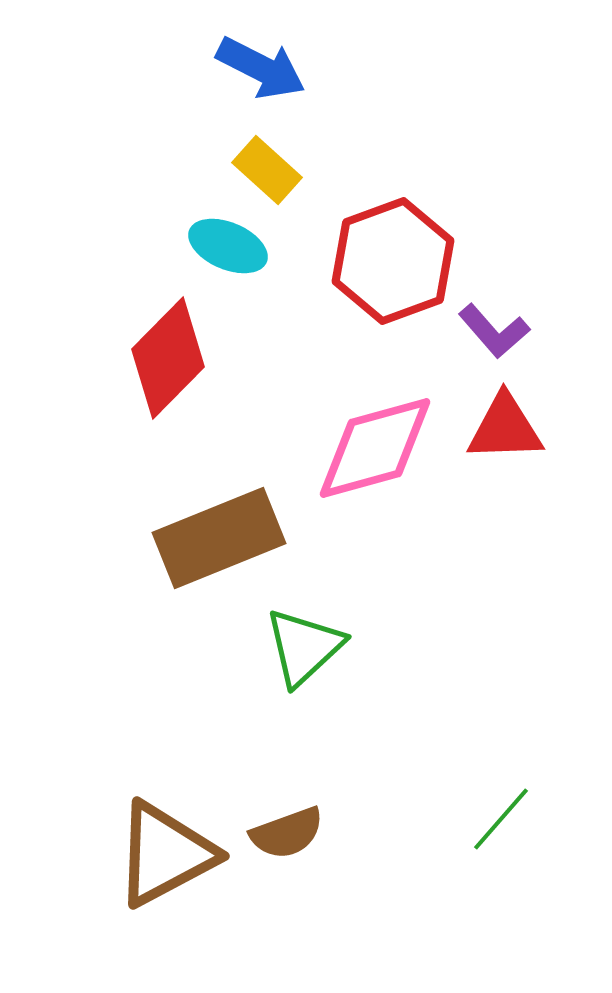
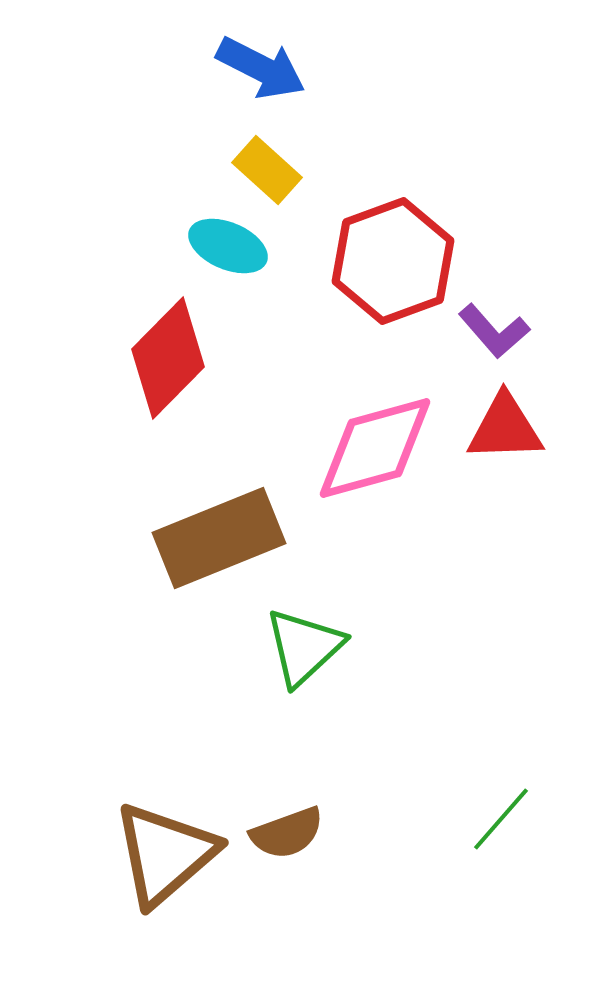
brown triangle: rotated 13 degrees counterclockwise
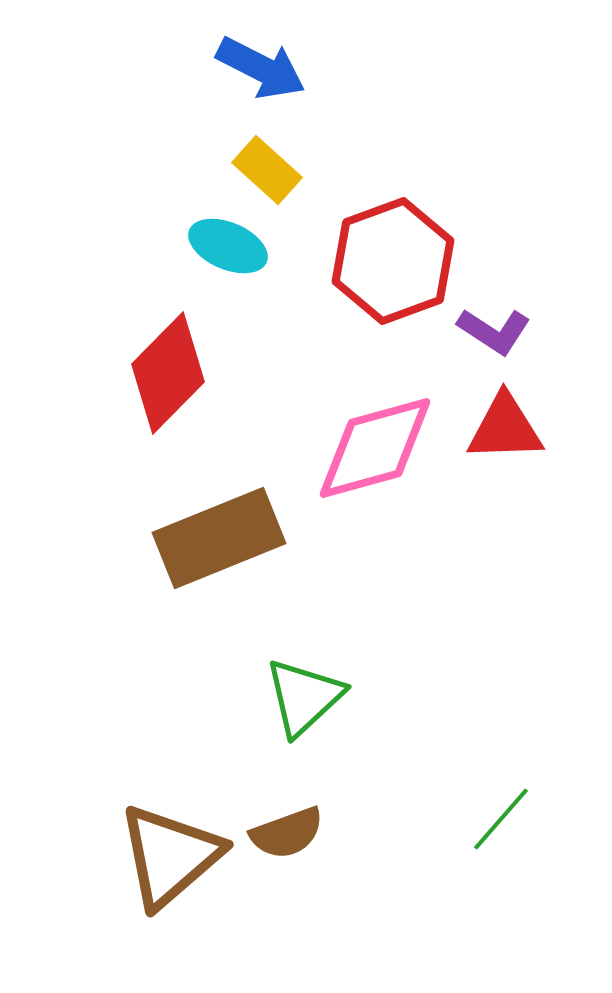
purple L-shape: rotated 16 degrees counterclockwise
red diamond: moved 15 px down
green triangle: moved 50 px down
brown triangle: moved 5 px right, 2 px down
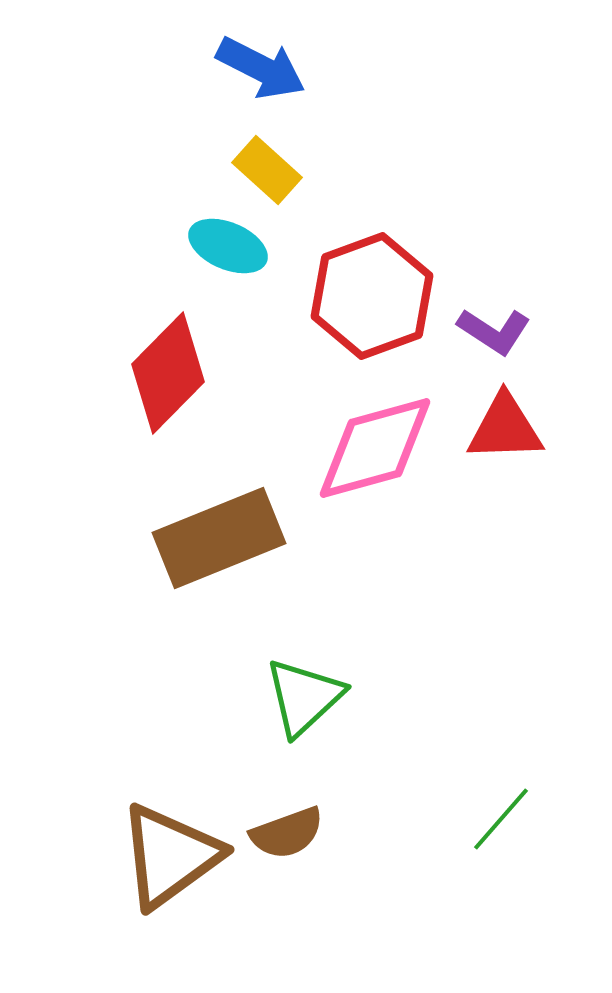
red hexagon: moved 21 px left, 35 px down
brown triangle: rotated 5 degrees clockwise
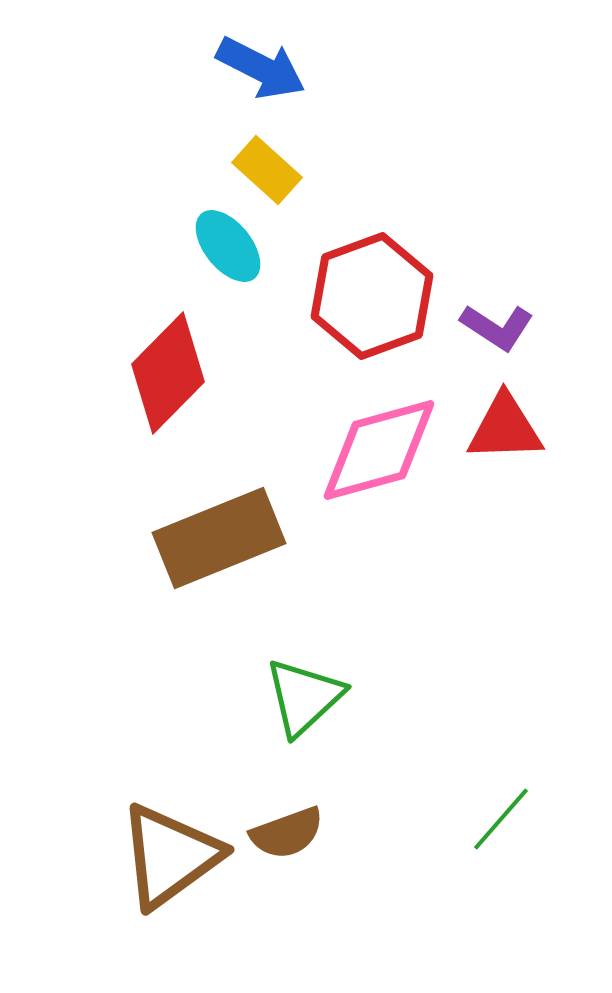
cyan ellipse: rotated 28 degrees clockwise
purple L-shape: moved 3 px right, 4 px up
pink diamond: moved 4 px right, 2 px down
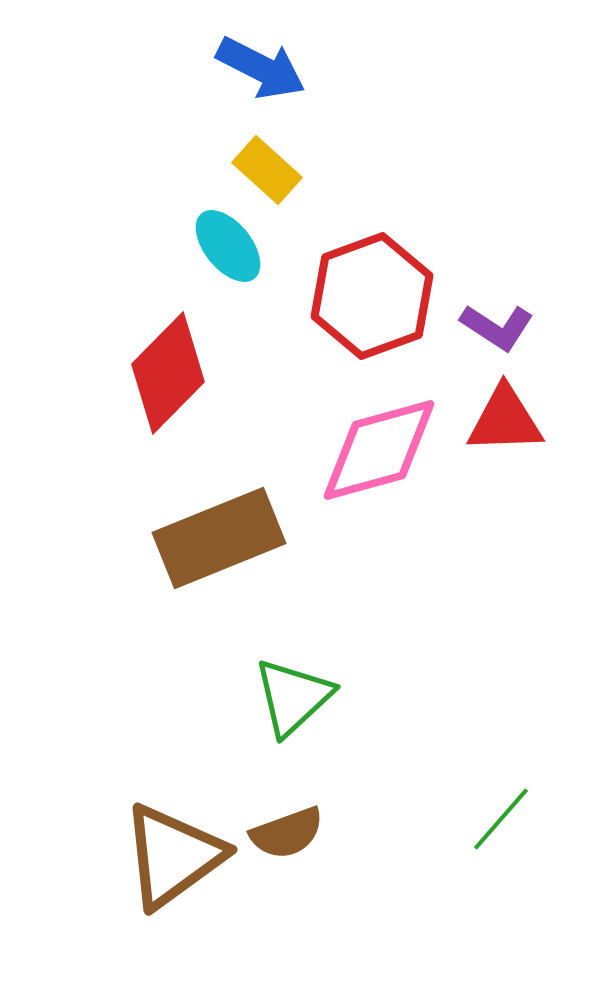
red triangle: moved 8 px up
green triangle: moved 11 px left
brown triangle: moved 3 px right
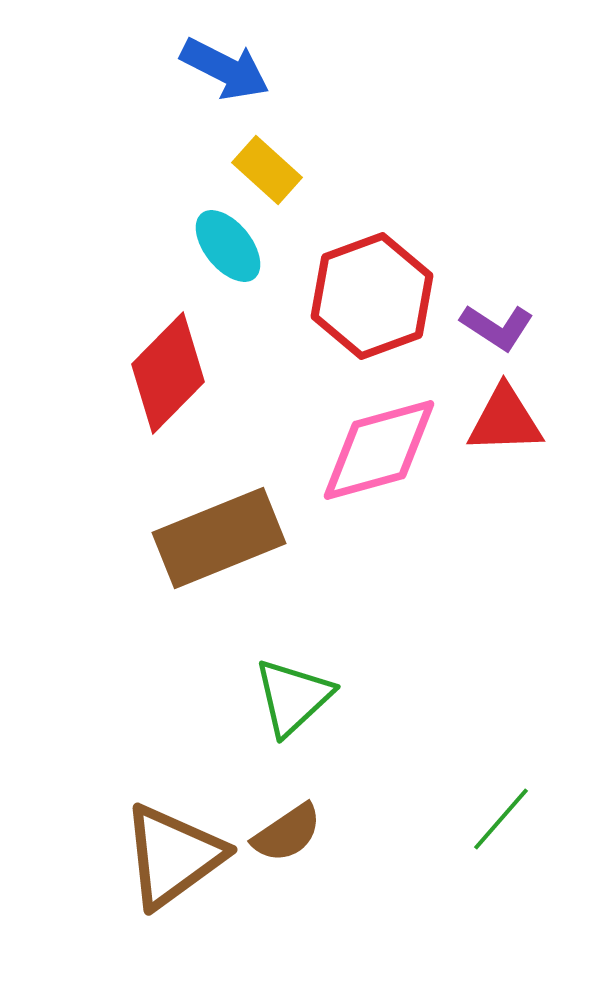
blue arrow: moved 36 px left, 1 px down
brown semicircle: rotated 14 degrees counterclockwise
